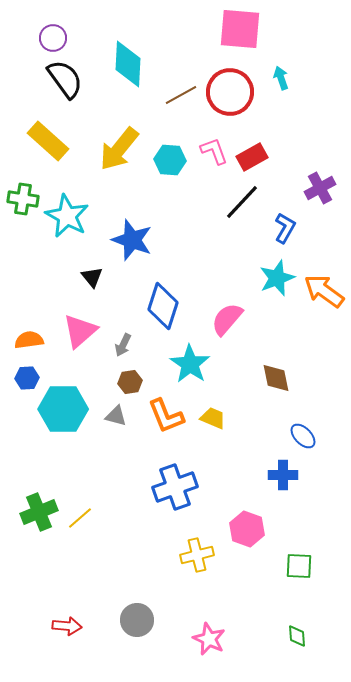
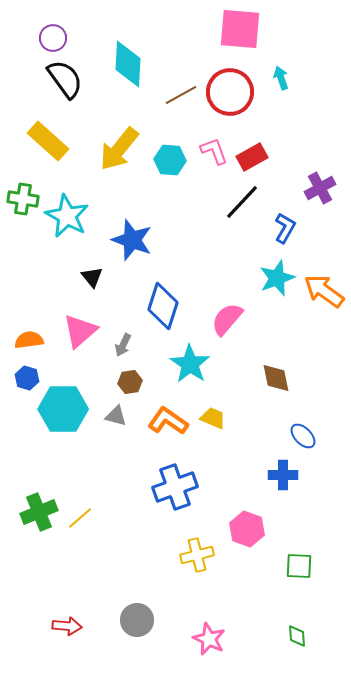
blue hexagon at (27, 378): rotated 20 degrees clockwise
orange L-shape at (166, 416): moved 2 px right, 5 px down; rotated 147 degrees clockwise
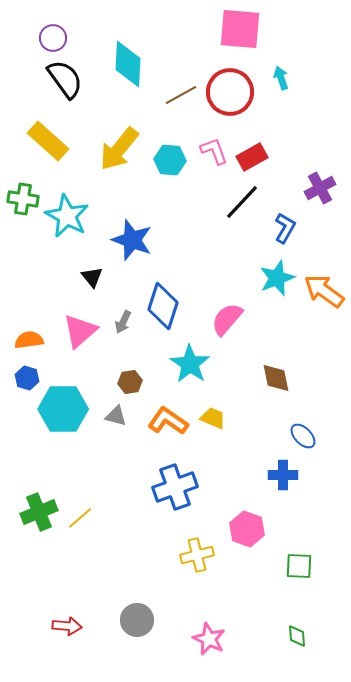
gray arrow at (123, 345): moved 23 px up
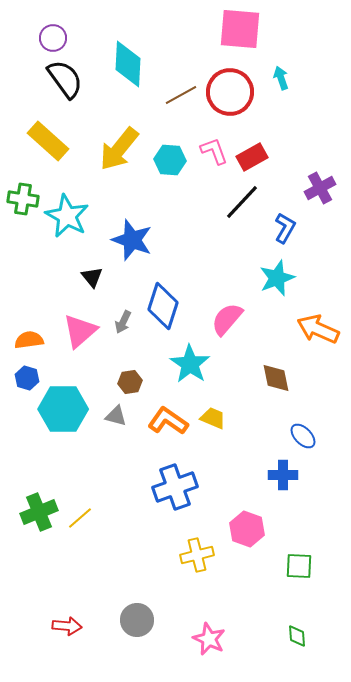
orange arrow at (324, 291): moved 6 px left, 38 px down; rotated 12 degrees counterclockwise
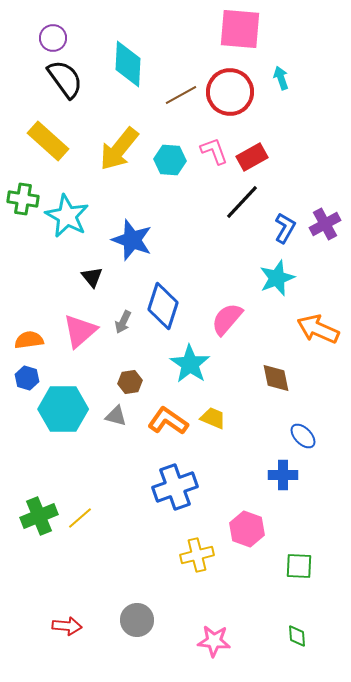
purple cross at (320, 188): moved 5 px right, 36 px down
green cross at (39, 512): moved 4 px down
pink star at (209, 639): moved 5 px right, 2 px down; rotated 20 degrees counterclockwise
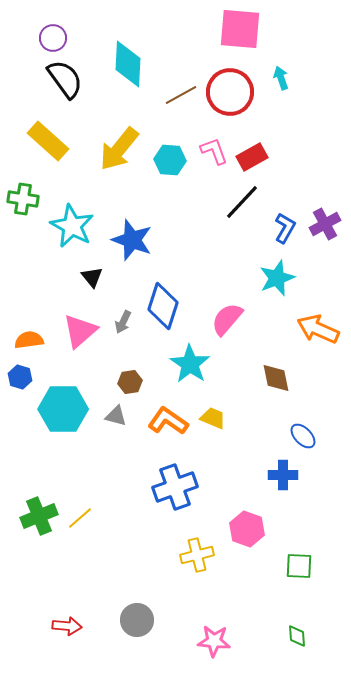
cyan star at (67, 216): moved 5 px right, 10 px down
blue hexagon at (27, 378): moved 7 px left, 1 px up
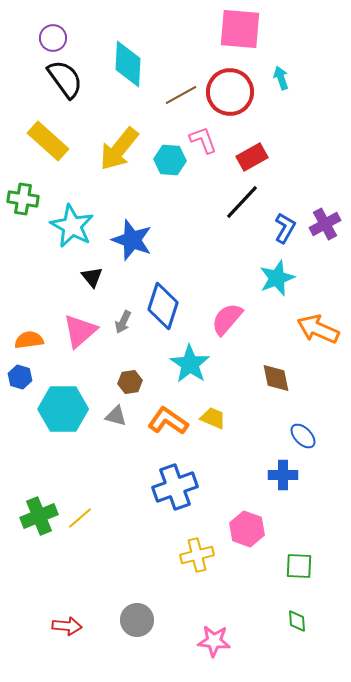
pink L-shape at (214, 151): moved 11 px left, 11 px up
green diamond at (297, 636): moved 15 px up
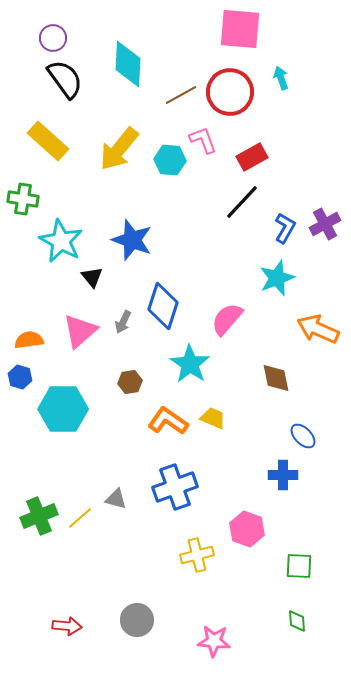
cyan star at (72, 226): moved 11 px left, 15 px down
gray triangle at (116, 416): moved 83 px down
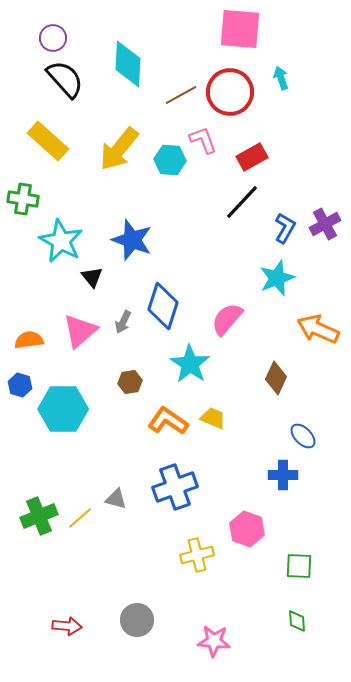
black semicircle at (65, 79): rotated 6 degrees counterclockwise
blue hexagon at (20, 377): moved 8 px down
brown diamond at (276, 378): rotated 36 degrees clockwise
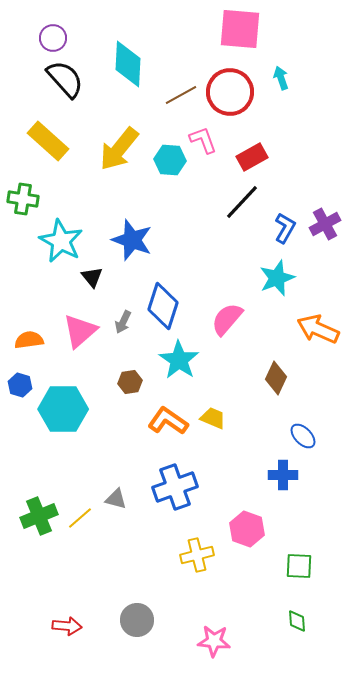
cyan star at (190, 364): moved 11 px left, 4 px up
